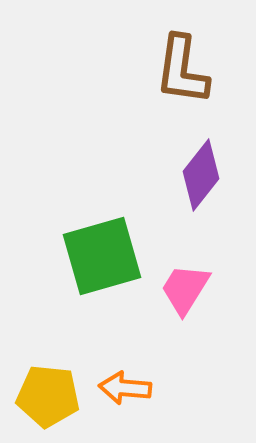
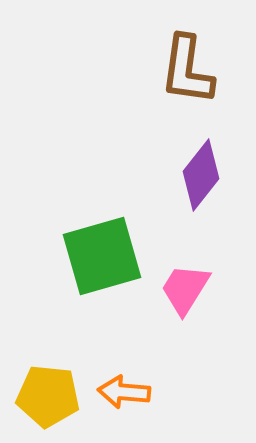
brown L-shape: moved 5 px right
orange arrow: moved 1 px left, 4 px down
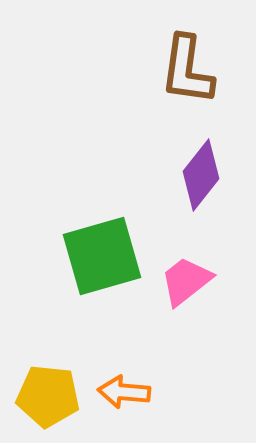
pink trapezoid: moved 1 px right, 8 px up; rotated 20 degrees clockwise
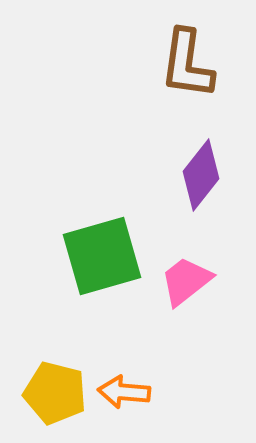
brown L-shape: moved 6 px up
yellow pentagon: moved 7 px right, 3 px up; rotated 8 degrees clockwise
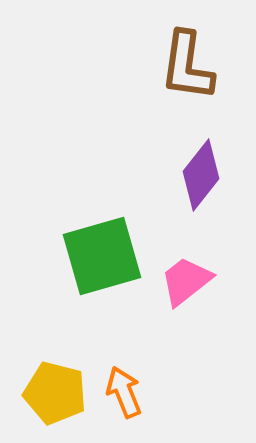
brown L-shape: moved 2 px down
orange arrow: rotated 63 degrees clockwise
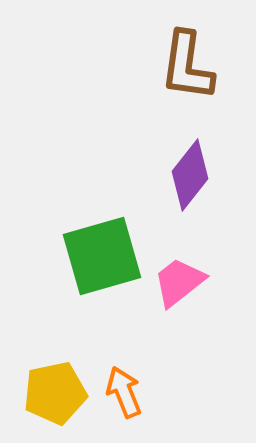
purple diamond: moved 11 px left
pink trapezoid: moved 7 px left, 1 px down
yellow pentagon: rotated 26 degrees counterclockwise
